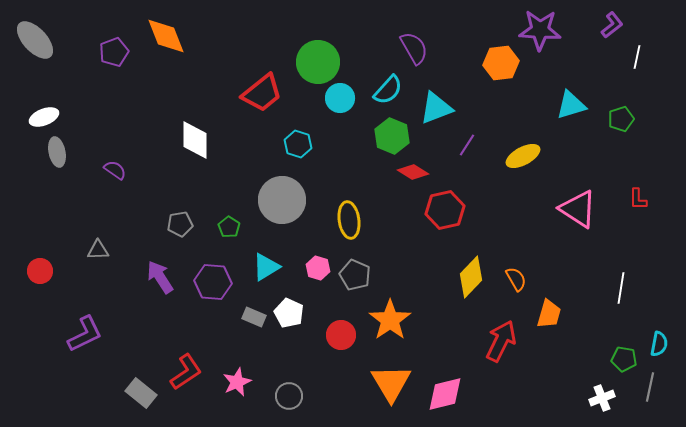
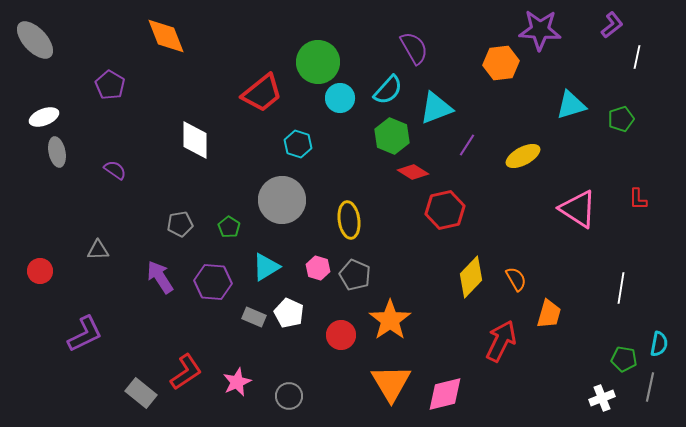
purple pentagon at (114, 52): moved 4 px left, 33 px down; rotated 20 degrees counterclockwise
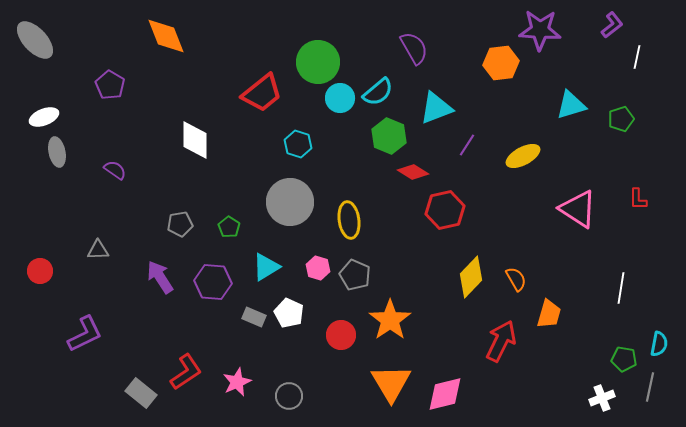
cyan semicircle at (388, 90): moved 10 px left, 2 px down; rotated 8 degrees clockwise
green hexagon at (392, 136): moved 3 px left
gray circle at (282, 200): moved 8 px right, 2 px down
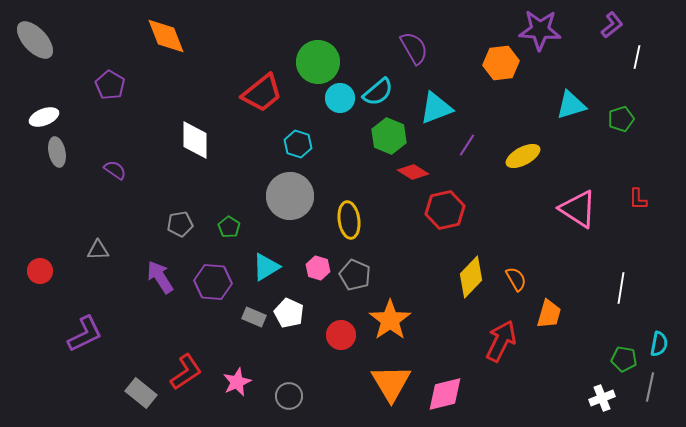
gray circle at (290, 202): moved 6 px up
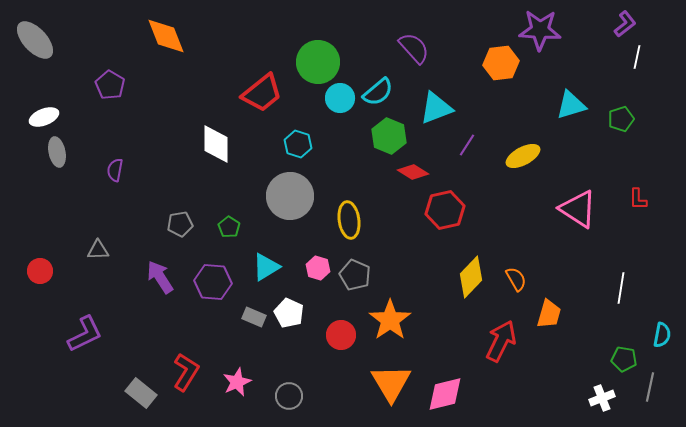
purple L-shape at (612, 25): moved 13 px right, 1 px up
purple semicircle at (414, 48): rotated 12 degrees counterclockwise
white diamond at (195, 140): moved 21 px right, 4 px down
purple semicircle at (115, 170): rotated 115 degrees counterclockwise
cyan semicircle at (659, 344): moved 3 px right, 9 px up
red L-shape at (186, 372): rotated 24 degrees counterclockwise
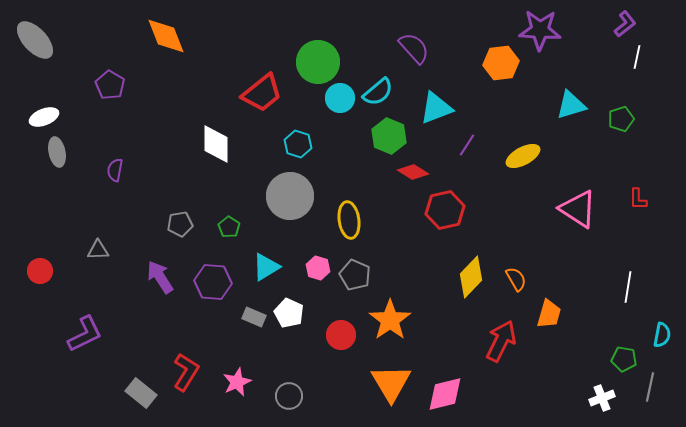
white line at (621, 288): moved 7 px right, 1 px up
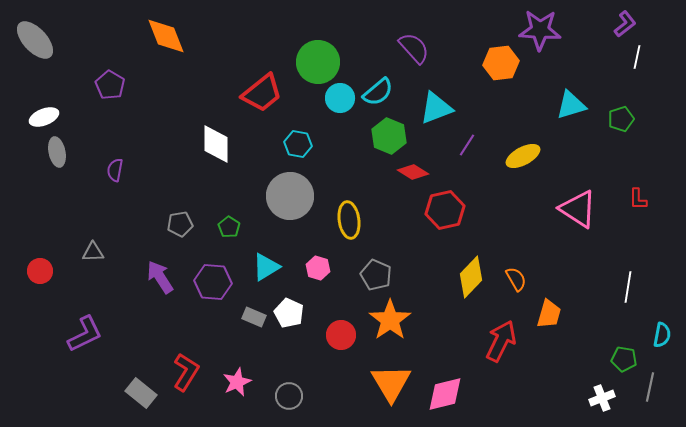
cyan hexagon at (298, 144): rotated 8 degrees counterclockwise
gray triangle at (98, 250): moved 5 px left, 2 px down
gray pentagon at (355, 275): moved 21 px right
